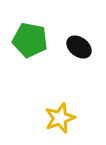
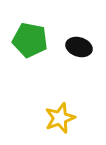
black ellipse: rotated 20 degrees counterclockwise
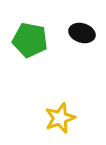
black ellipse: moved 3 px right, 14 px up
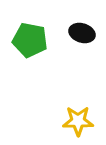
yellow star: moved 18 px right, 3 px down; rotated 20 degrees clockwise
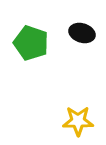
green pentagon: moved 1 px right, 3 px down; rotated 8 degrees clockwise
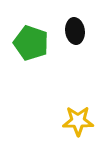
black ellipse: moved 7 px left, 2 px up; rotated 65 degrees clockwise
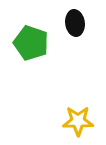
black ellipse: moved 8 px up
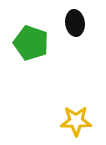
yellow star: moved 2 px left
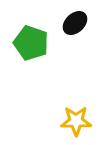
black ellipse: rotated 55 degrees clockwise
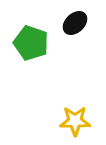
yellow star: moved 1 px left
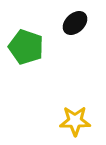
green pentagon: moved 5 px left, 4 px down
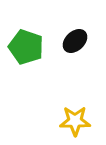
black ellipse: moved 18 px down
